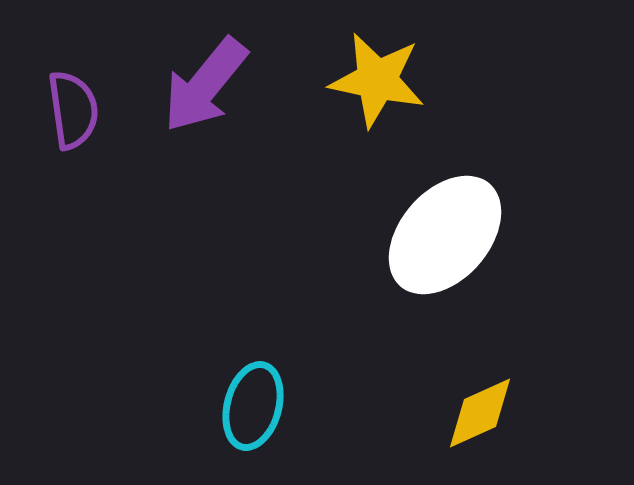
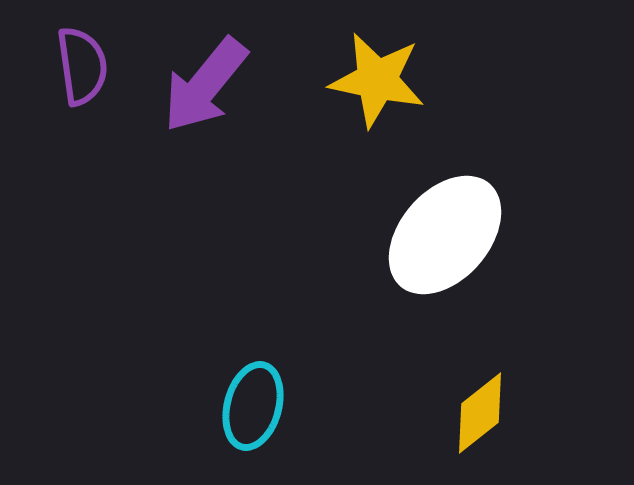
purple semicircle: moved 9 px right, 44 px up
yellow diamond: rotated 14 degrees counterclockwise
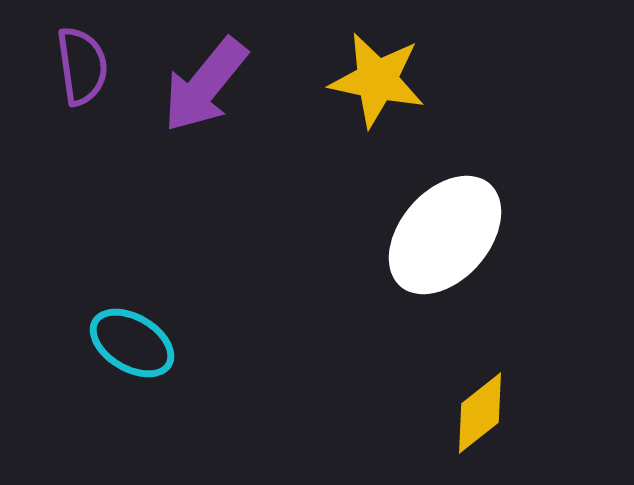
cyan ellipse: moved 121 px left, 63 px up; rotated 74 degrees counterclockwise
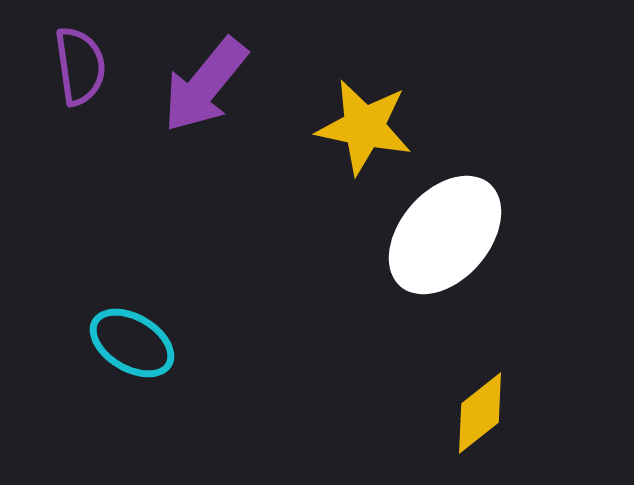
purple semicircle: moved 2 px left
yellow star: moved 13 px left, 47 px down
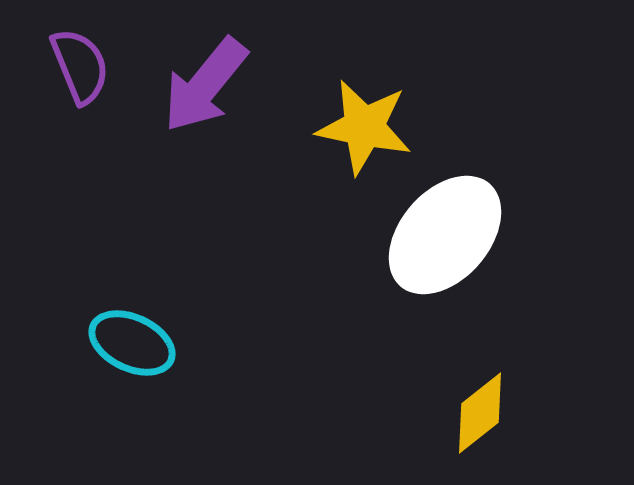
purple semicircle: rotated 14 degrees counterclockwise
cyan ellipse: rotated 6 degrees counterclockwise
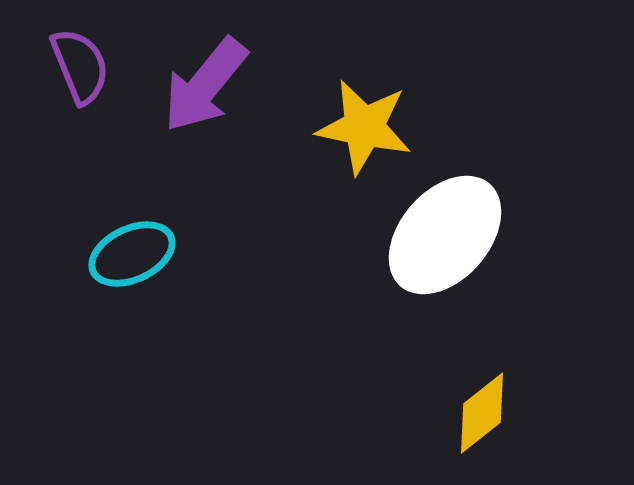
cyan ellipse: moved 89 px up; rotated 50 degrees counterclockwise
yellow diamond: moved 2 px right
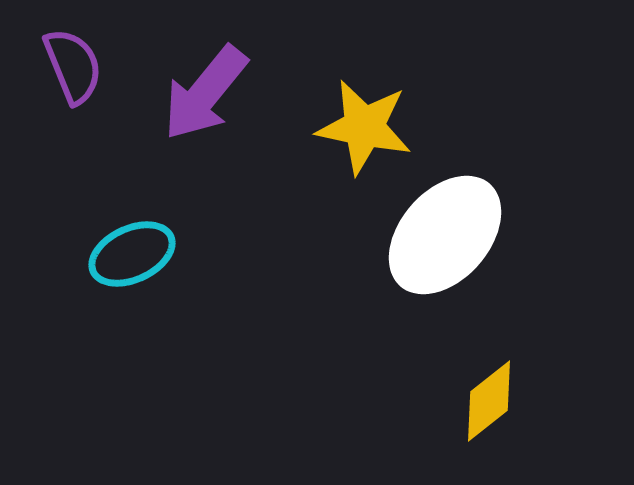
purple semicircle: moved 7 px left
purple arrow: moved 8 px down
yellow diamond: moved 7 px right, 12 px up
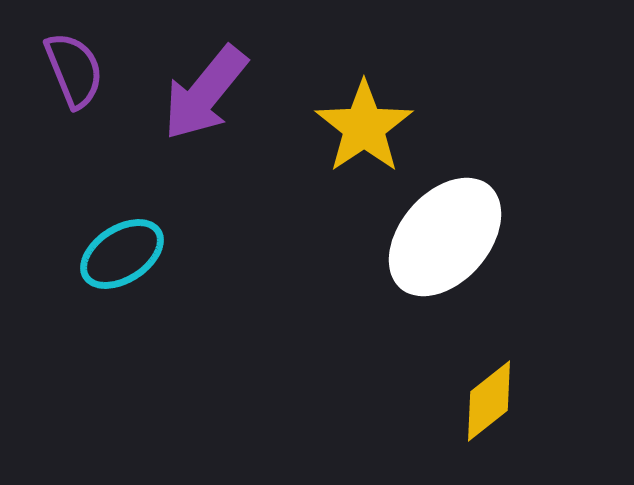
purple semicircle: moved 1 px right, 4 px down
yellow star: rotated 26 degrees clockwise
white ellipse: moved 2 px down
cyan ellipse: moved 10 px left; rotated 8 degrees counterclockwise
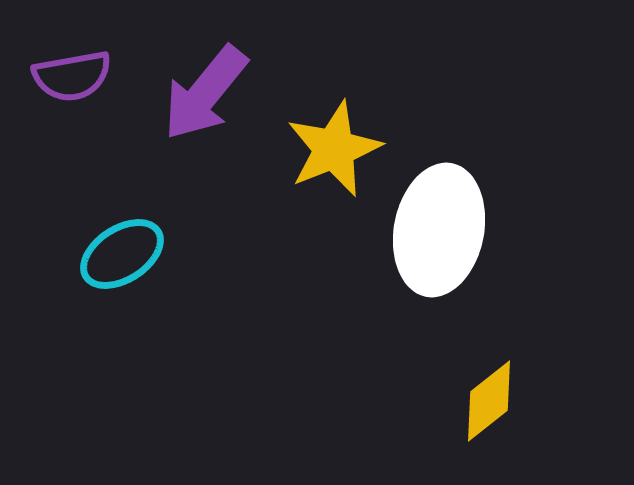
purple semicircle: moved 2 px left, 6 px down; rotated 102 degrees clockwise
yellow star: moved 30 px left, 22 px down; rotated 12 degrees clockwise
white ellipse: moved 6 px left, 7 px up; rotated 30 degrees counterclockwise
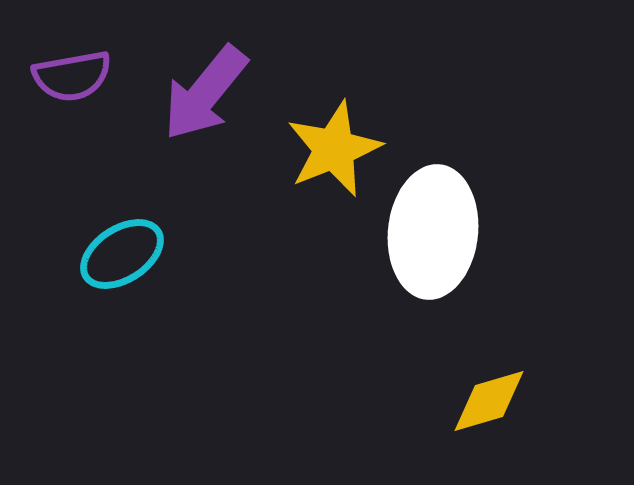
white ellipse: moved 6 px left, 2 px down; rotated 5 degrees counterclockwise
yellow diamond: rotated 22 degrees clockwise
